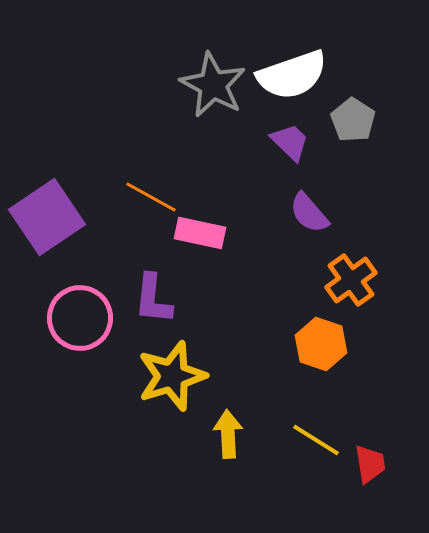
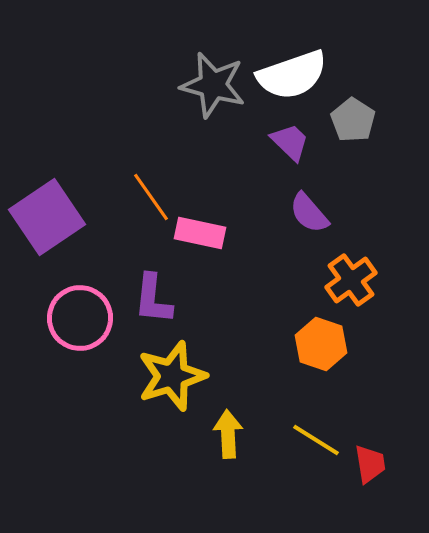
gray star: rotated 14 degrees counterclockwise
orange line: rotated 26 degrees clockwise
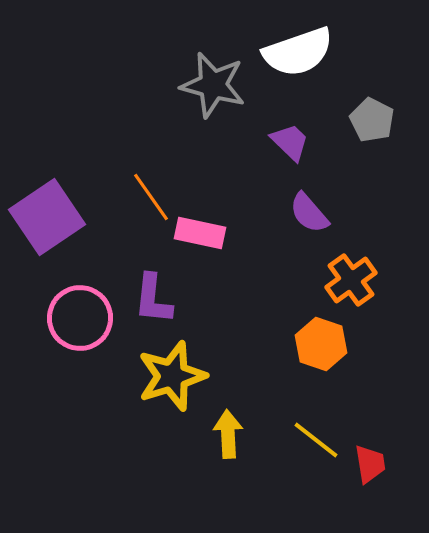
white semicircle: moved 6 px right, 23 px up
gray pentagon: moved 19 px right; rotated 6 degrees counterclockwise
yellow line: rotated 6 degrees clockwise
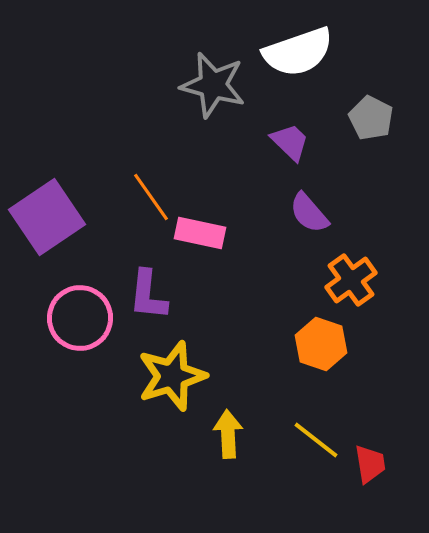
gray pentagon: moved 1 px left, 2 px up
purple L-shape: moved 5 px left, 4 px up
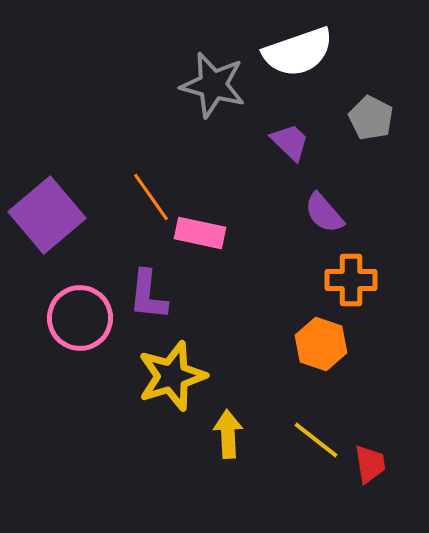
purple semicircle: moved 15 px right
purple square: moved 2 px up; rotated 6 degrees counterclockwise
orange cross: rotated 36 degrees clockwise
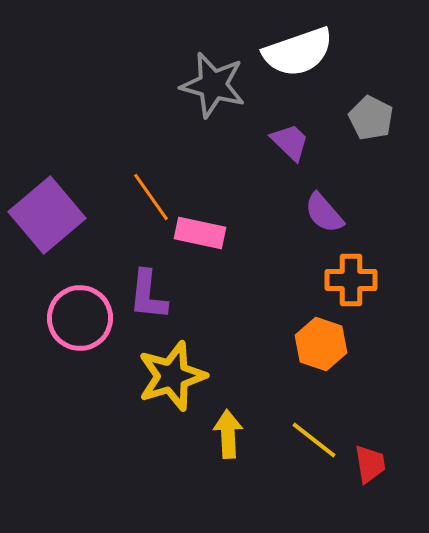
yellow line: moved 2 px left
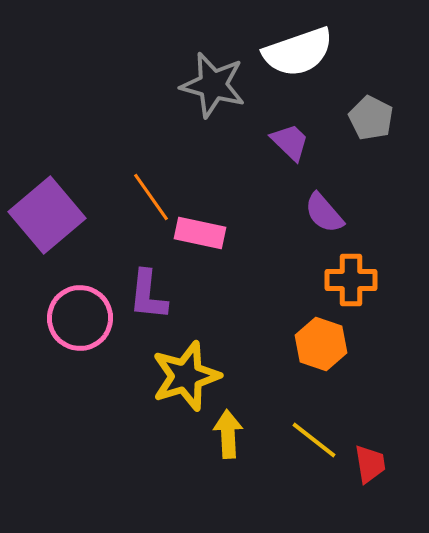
yellow star: moved 14 px right
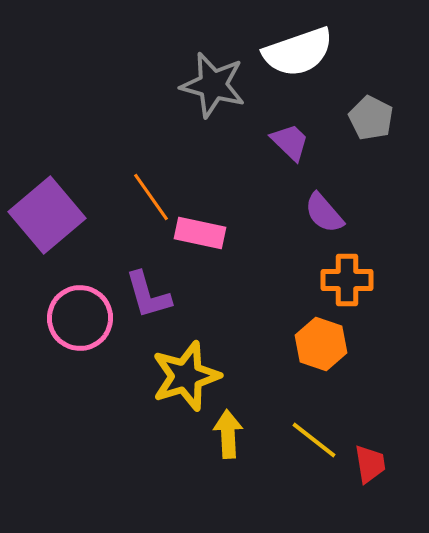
orange cross: moved 4 px left
purple L-shape: rotated 22 degrees counterclockwise
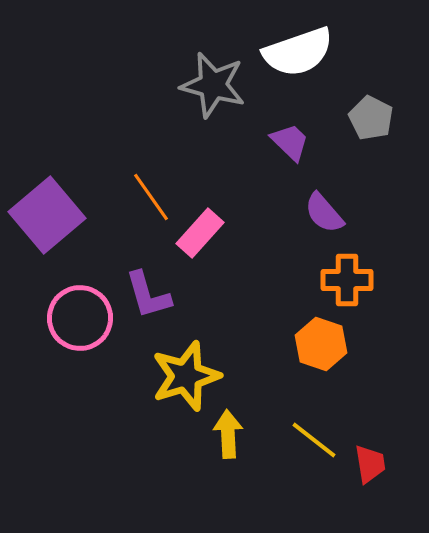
pink rectangle: rotated 60 degrees counterclockwise
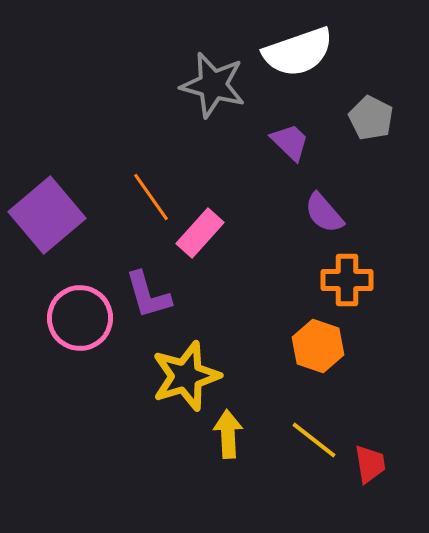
orange hexagon: moved 3 px left, 2 px down
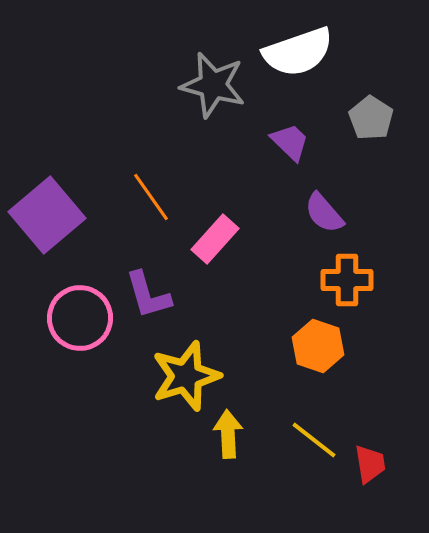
gray pentagon: rotated 6 degrees clockwise
pink rectangle: moved 15 px right, 6 px down
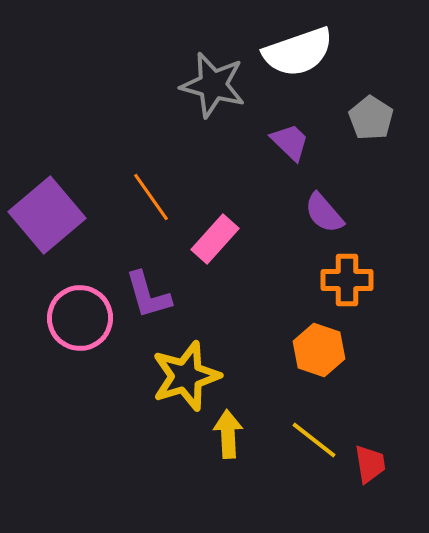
orange hexagon: moved 1 px right, 4 px down
